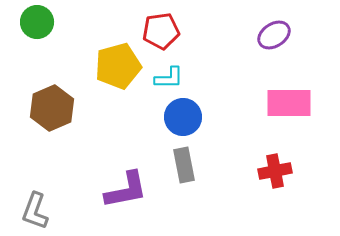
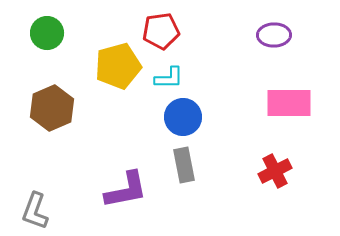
green circle: moved 10 px right, 11 px down
purple ellipse: rotated 32 degrees clockwise
red cross: rotated 16 degrees counterclockwise
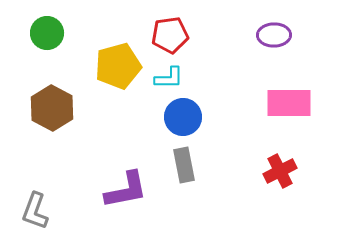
red pentagon: moved 9 px right, 4 px down
brown hexagon: rotated 9 degrees counterclockwise
red cross: moved 5 px right
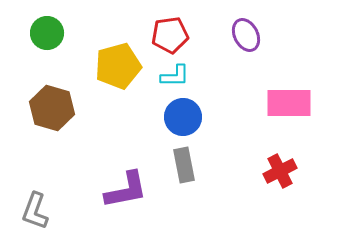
purple ellipse: moved 28 px left; rotated 64 degrees clockwise
cyan L-shape: moved 6 px right, 2 px up
brown hexagon: rotated 12 degrees counterclockwise
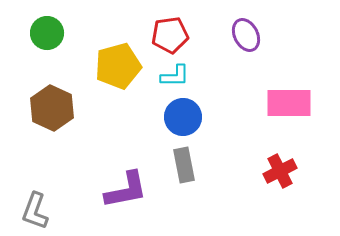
brown hexagon: rotated 9 degrees clockwise
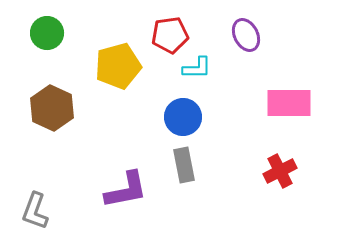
cyan L-shape: moved 22 px right, 8 px up
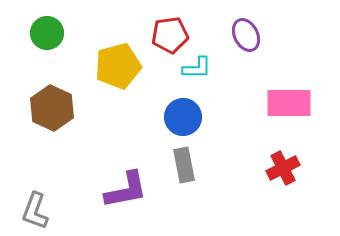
red cross: moved 3 px right, 3 px up
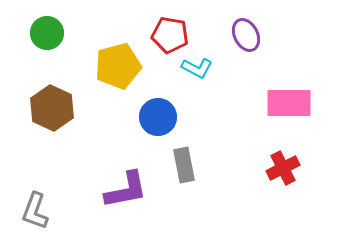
red pentagon: rotated 18 degrees clockwise
cyan L-shape: rotated 28 degrees clockwise
blue circle: moved 25 px left
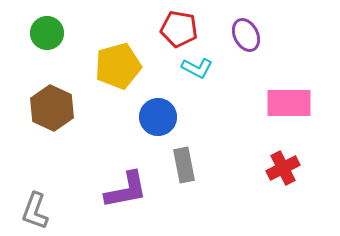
red pentagon: moved 9 px right, 6 px up
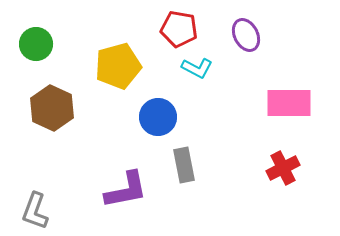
green circle: moved 11 px left, 11 px down
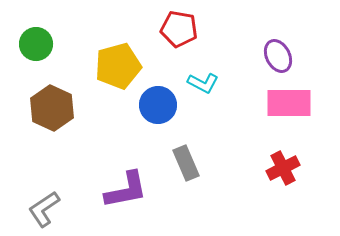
purple ellipse: moved 32 px right, 21 px down
cyan L-shape: moved 6 px right, 15 px down
blue circle: moved 12 px up
gray rectangle: moved 2 px right, 2 px up; rotated 12 degrees counterclockwise
gray L-shape: moved 9 px right, 2 px up; rotated 36 degrees clockwise
